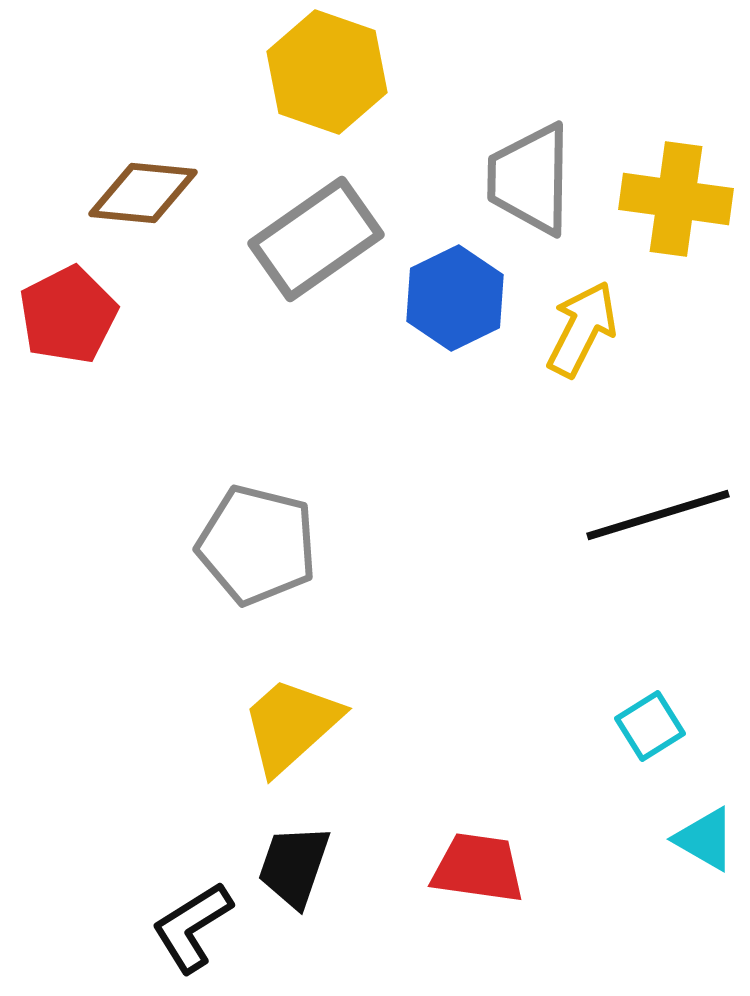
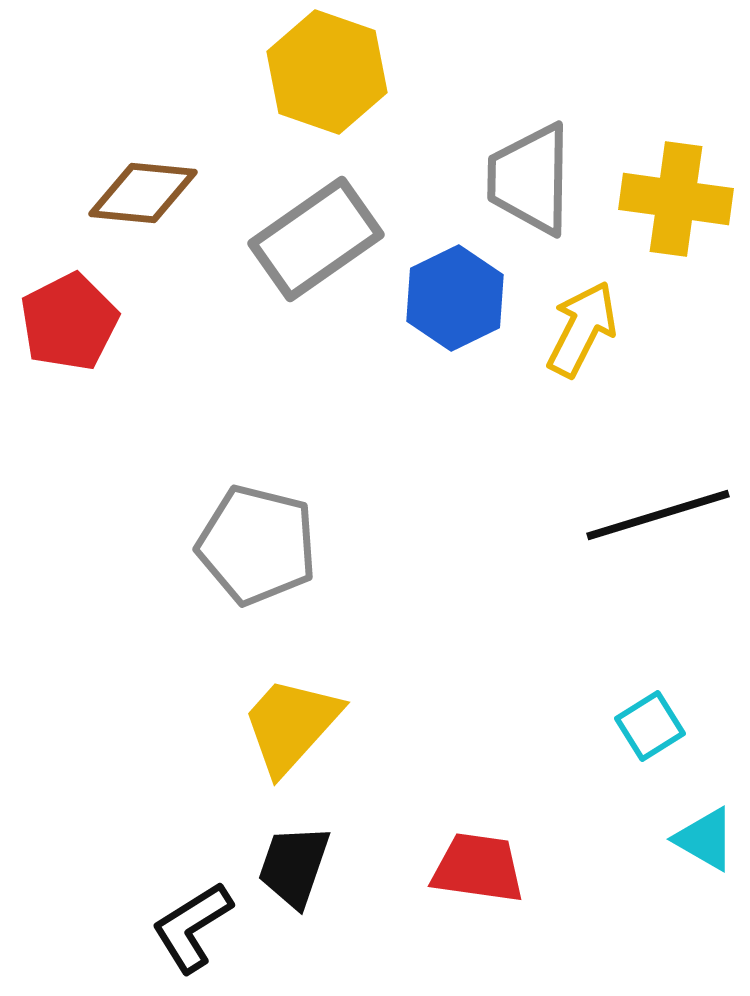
red pentagon: moved 1 px right, 7 px down
yellow trapezoid: rotated 6 degrees counterclockwise
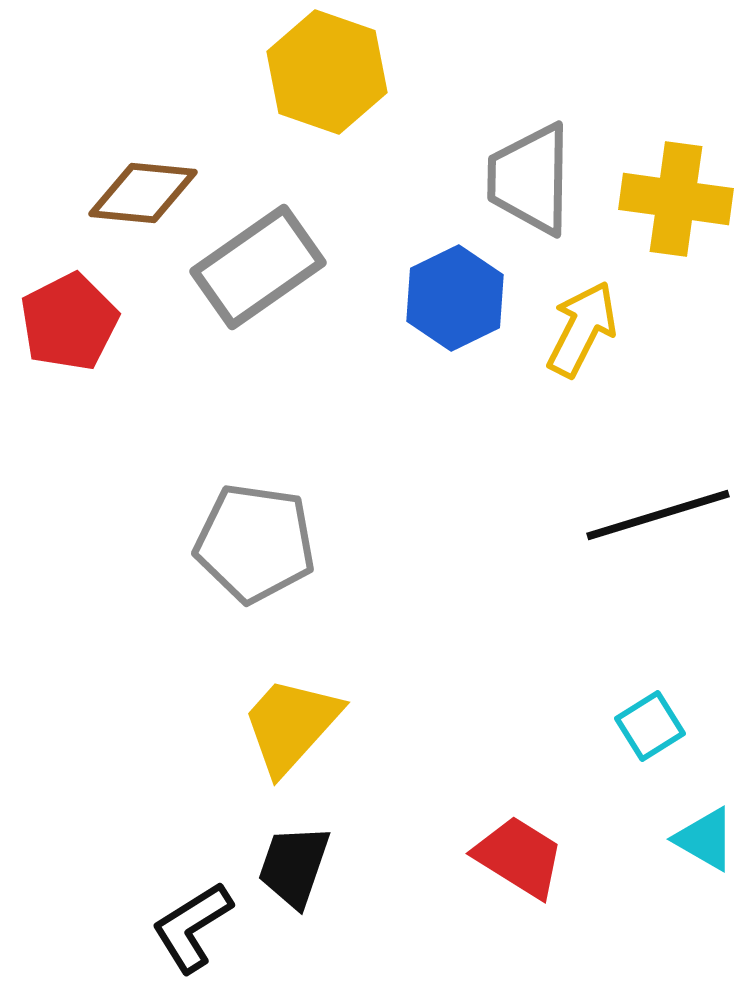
gray rectangle: moved 58 px left, 28 px down
gray pentagon: moved 2 px left, 2 px up; rotated 6 degrees counterclockwise
red trapezoid: moved 41 px right, 11 px up; rotated 24 degrees clockwise
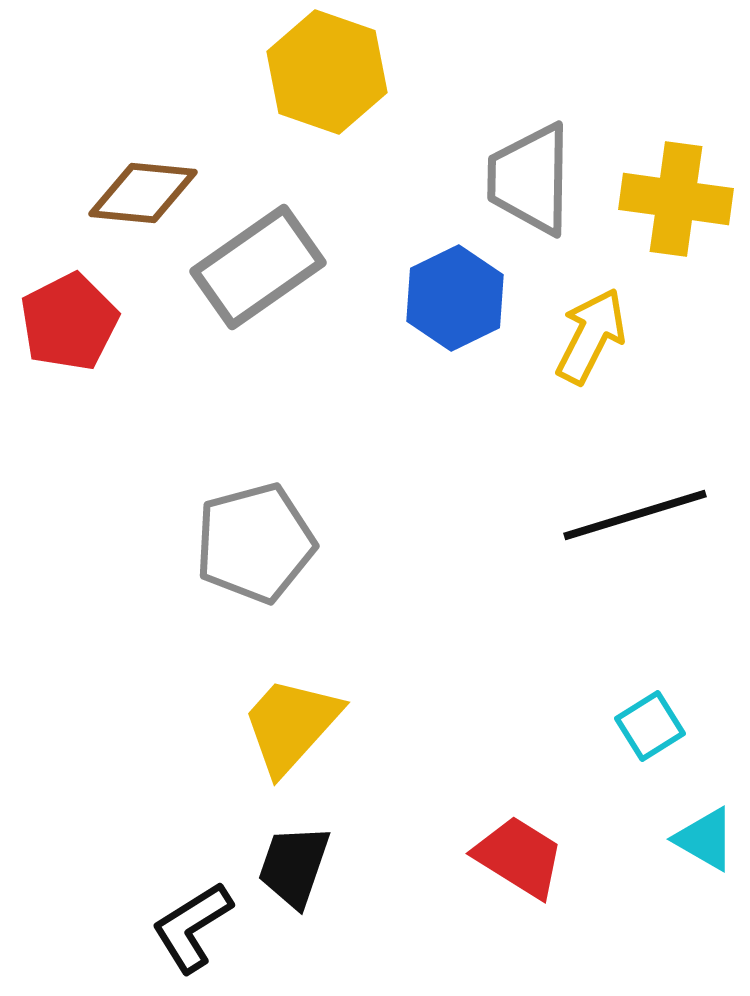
yellow arrow: moved 9 px right, 7 px down
black line: moved 23 px left
gray pentagon: rotated 23 degrees counterclockwise
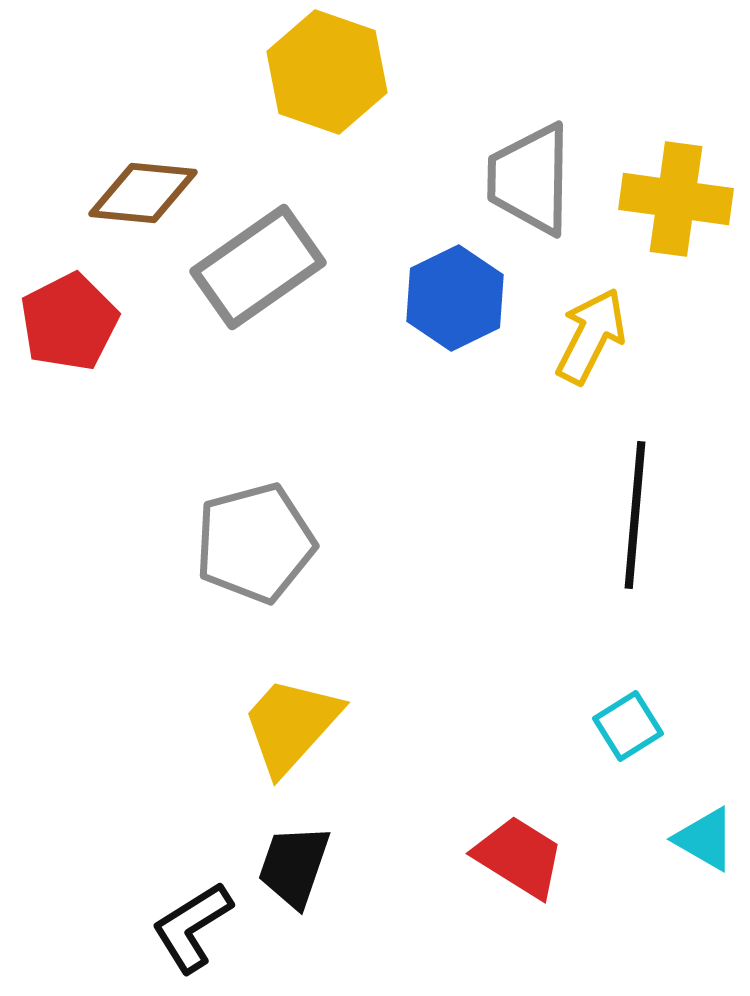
black line: rotated 68 degrees counterclockwise
cyan square: moved 22 px left
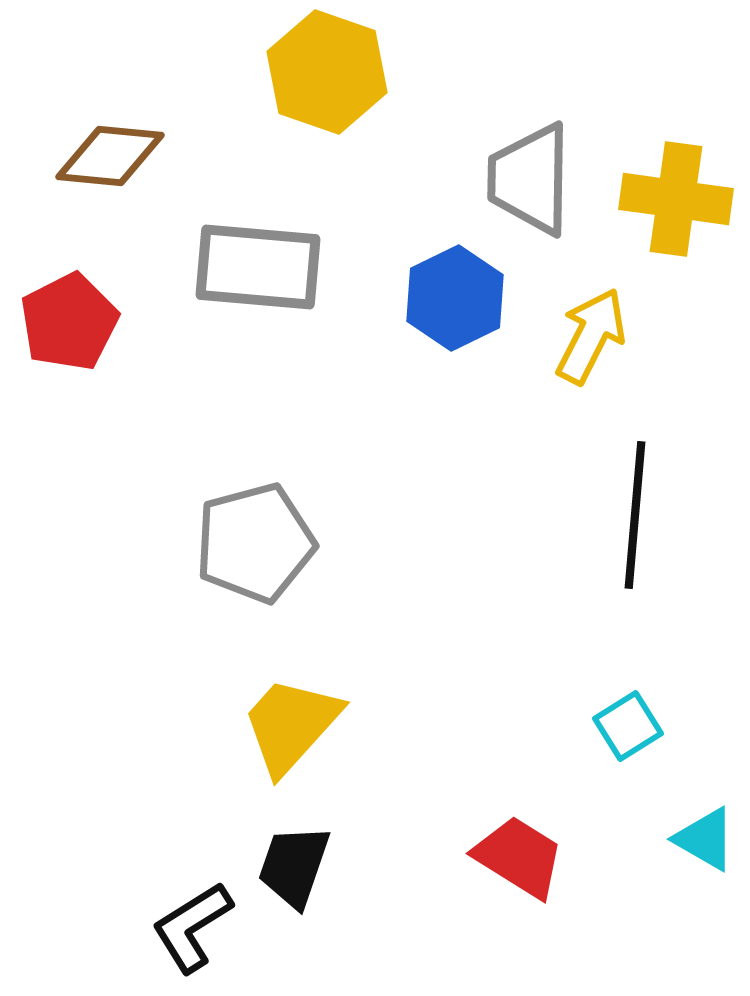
brown diamond: moved 33 px left, 37 px up
gray rectangle: rotated 40 degrees clockwise
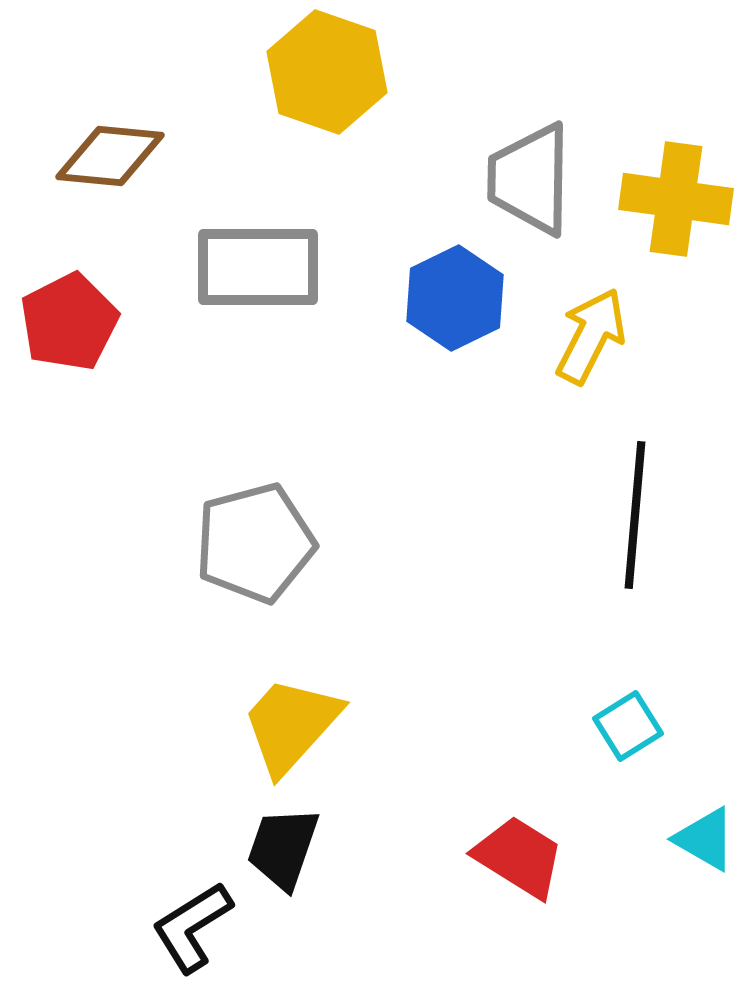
gray rectangle: rotated 5 degrees counterclockwise
black trapezoid: moved 11 px left, 18 px up
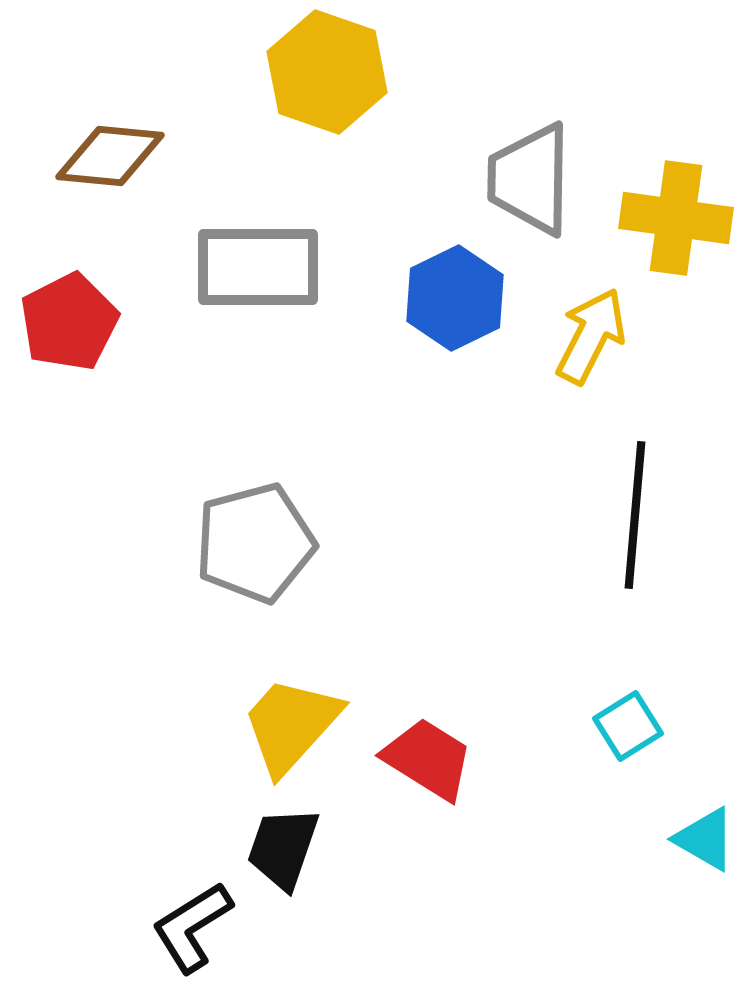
yellow cross: moved 19 px down
red trapezoid: moved 91 px left, 98 px up
